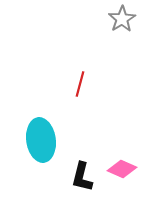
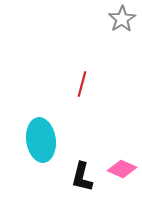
red line: moved 2 px right
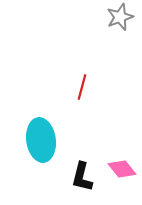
gray star: moved 2 px left, 2 px up; rotated 12 degrees clockwise
red line: moved 3 px down
pink diamond: rotated 28 degrees clockwise
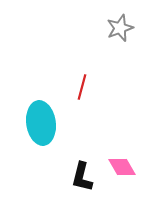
gray star: moved 11 px down
cyan ellipse: moved 17 px up
pink diamond: moved 2 px up; rotated 8 degrees clockwise
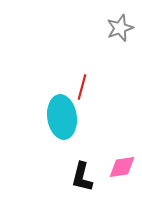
cyan ellipse: moved 21 px right, 6 px up
pink diamond: rotated 68 degrees counterclockwise
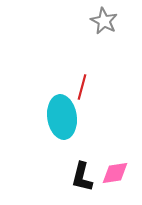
gray star: moved 16 px left, 7 px up; rotated 24 degrees counterclockwise
pink diamond: moved 7 px left, 6 px down
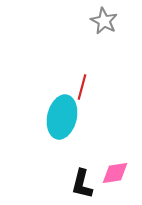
cyan ellipse: rotated 21 degrees clockwise
black L-shape: moved 7 px down
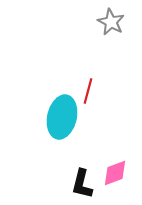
gray star: moved 7 px right, 1 px down
red line: moved 6 px right, 4 px down
pink diamond: rotated 12 degrees counterclockwise
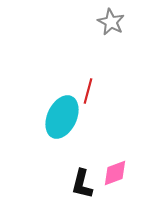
cyan ellipse: rotated 12 degrees clockwise
